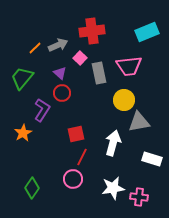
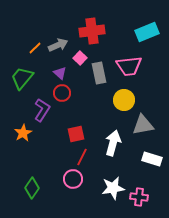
gray triangle: moved 4 px right, 3 px down
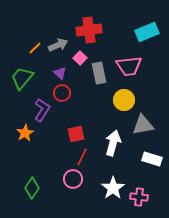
red cross: moved 3 px left, 1 px up
orange star: moved 2 px right
white star: rotated 25 degrees counterclockwise
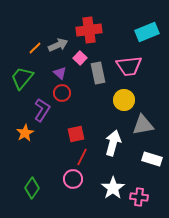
gray rectangle: moved 1 px left
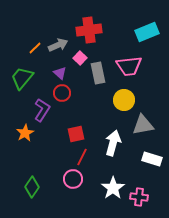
green diamond: moved 1 px up
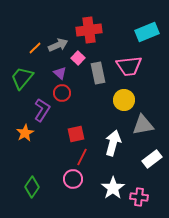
pink square: moved 2 px left
white rectangle: rotated 54 degrees counterclockwise
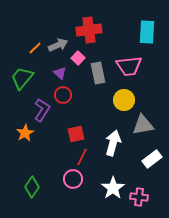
cyan rectangle: rotated 65 degrees counterclockwise
red circle: moved 1 px right, 2 px down
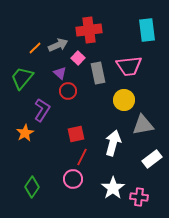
cyan rectangle: moved 2 px up; rotated 10 degrees counterclockwise
red circle: moved 5 px right, 4 px up
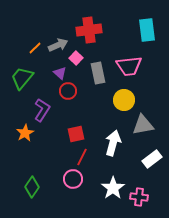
pink square: moved 2 px left
